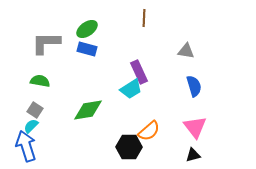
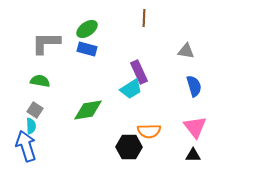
cyan semicircle: rotated 133 degrees clockwise
orange semicircle: rotated 40 degrees clockwise
black triangle: rotated 14 degrees clockwise
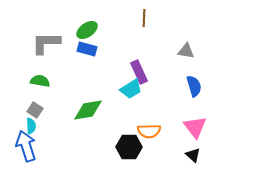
green ellipse: moved 1 px down
black triangle: rotated 42 degrees clockwise
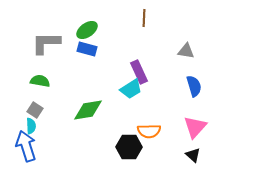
pink triangle: rotated 20 degrees clockwise
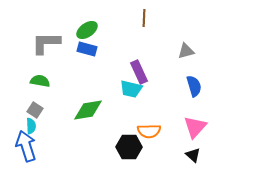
gray triangle: rotated 24 degrees counterclockwise
cyan trapezoid: rotated 45 degrees clockwise
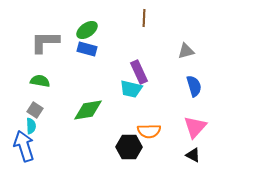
gray L-shape: moved 1 px left, 1 px up
blue arrow: moved 2 px left
black triangle: rotated 14 degrees counterclockwise
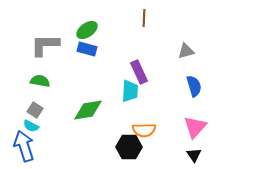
gray L-shape: moved 3 px down
cyan trapezoid: moved 1 px left, 2 px down; rotated 100 degrees counterclockwise
cyan semicircle: rotated 119 degrees clockwise
orange semicircle: moved 5 px left, 1 px up
black triangle: moved 1 px right; rotated 28 degrees clockwise
